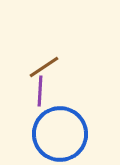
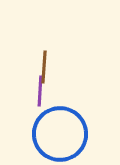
brown line: rotated 52 degrees counterclockwise
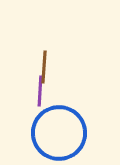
blue circle: moved 1 px left, 1 px up
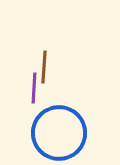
purple line: moved 6 px left, 3 px up
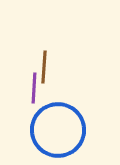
blue circle: moved 1 px left, 3 px up
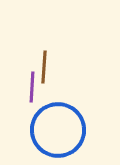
purple line: moved 2 px left, 1 px up
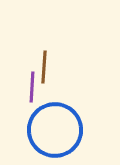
blue circle: moved 3 px left
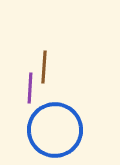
purple line: moved 2 px left, 1 px down
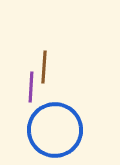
purple line: moved 1 px right, 1 px up
